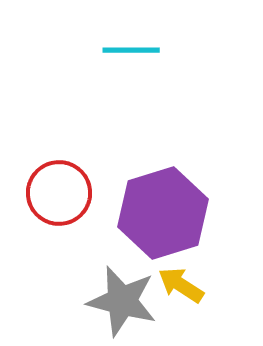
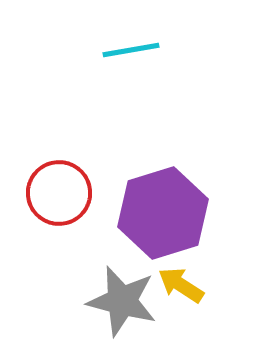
cyan line: rotated 10 degrees counterclockwise
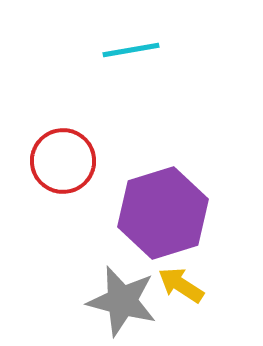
red circle: moved 4 px right, 32 px up
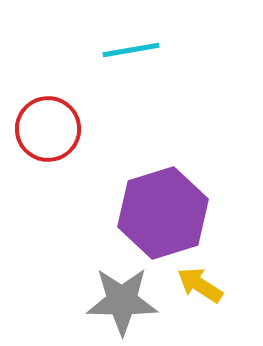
red circle: moved 15 px left, 32 px up
yellow arrow: moved 19 px right
gray star: rotated 14 degrees counterclockwise
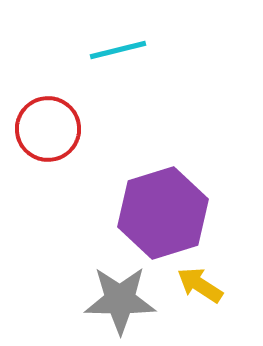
cyan line: moved 13 px left; rotated 4 degrees counterclockwise
gray star: moved 2 px left, 1 px up
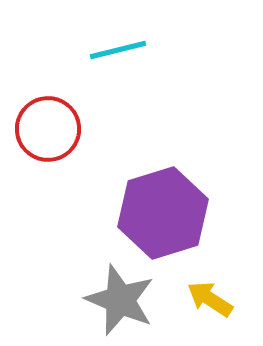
yellow arrow: moved 10 px right, 14 px down
gray star: rotated 22 degrees clockwise
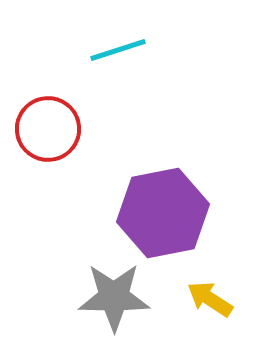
cyan line: rotated 4 degrees counterclockwise
purple hexagon: rotated 6 degrees clockwise
gray star: moved 6 px left, 3 px up; rotated 22 degrees counterclockwise
